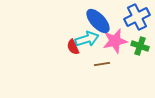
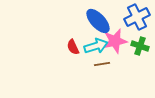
cyan arrow: moved 9 px right, 7 px down
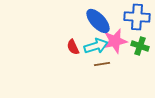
blue cross: rotated 30 degrees clockwise
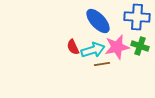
pink star: moved 2 px right, 6 px down
cyan arrow: moved 3 px left, 4 px down
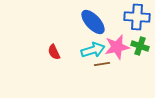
blue ellipse: moved 5 px left, 1 px down
red semicircle: moved 19 px left, 5 px down
